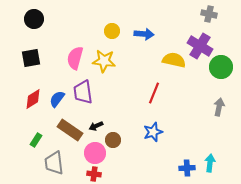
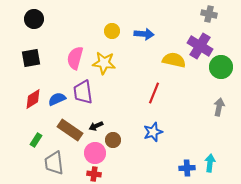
yellow star: moved 2 px down
blue semicircle: rotated 30 degrees clockwise
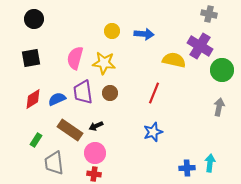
green circle: moved 1 px right, 3 px down
brown circle: moved 3 px left, 47 px up
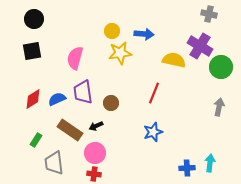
black square: moved 1 px right, 7 px up
yellow star: moved 16 px right, 10 px up; rotated 15 degrees counterclockwise
green circle: moved 1 px left, 3 px up
brown circle: moved 1 px right, 10 px down
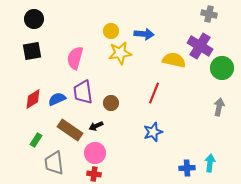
yellow circle: moved 1 px left
green circle: moved 1 px right, 1 px down
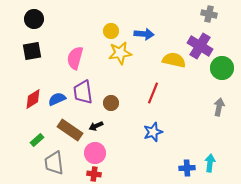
red line: moved 1 px left
green rectangle: moved 1 px right; rotated 16 degrees clockwise
